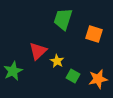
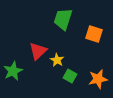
yellow star: moved 1 px up
green square: moved 3 px left
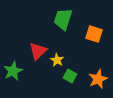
orange star: rotated 12 degrees counterclockwise
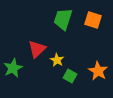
orange square: moved 1 px left, 14 px up
red triangle: moved 1 px left, 2 px up
green star: moved 3 px up
orange star: moved 8 px up; rotated 18 degrees counterclockwise
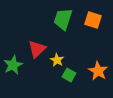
green star: moved 3 px up
green square: moved 1 px left, 1 px up
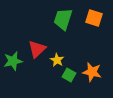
orange square: moved 1 px right, 2 px up
green star: moved 4 px up; rotated 12 degrees clockwise
orange star: moved 6 px left, 1 px down; rotated 18 degrees counterclockwise
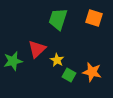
green trapezoid: moved 5 px left
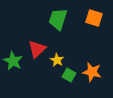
green star: rotated 30 degrees counterclockwise
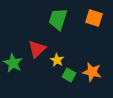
green star: moved 2 px down
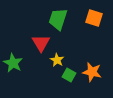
red triangle: moved 4 px right, 6 px up; rotated 18 degrees counterclockwise
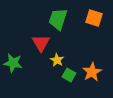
green star: rotated 18 degrees counterclockwise
orange star: rotated 30 degrees clockwise
